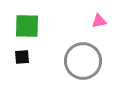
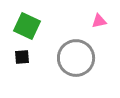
green square: rotated 24 degrees clockwise
gray circle: moved 7 px left, 3 px up
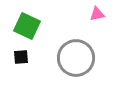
pink triangle: moved 2 px left, 7 px up
black square: moved 1 px left
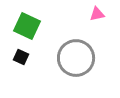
black square: rotated 28 degrees clockwise
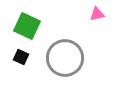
gray circle: moved 11 px left
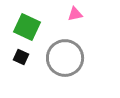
pink triangle: moved 22 px left
green square: moved 1 px down
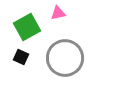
pink triangle: moved 17 px left, 1 px up
green square: rotated 36 degrees clockwise
